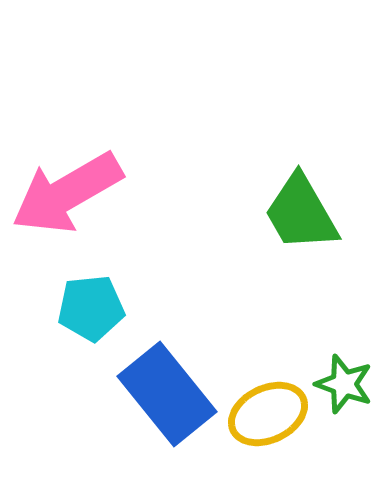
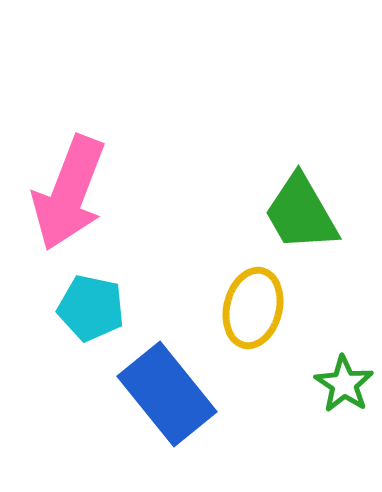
pink arrow: moved 2 px right; rotated 39 degrees counterclockwise
cyan pentagon: rotated 18 degrees clockwise
green star: rotated 14 degrees clockwise
yellow ellipse: moved 15 px left, 106 px up; rotated 50 degrees counterclockwise
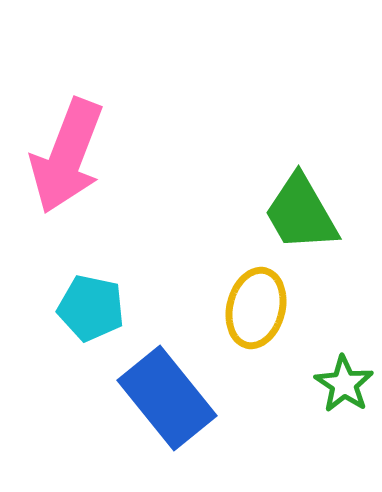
pink arrow: moved 2 px left, 37 px up
yellow ellipse: moved 3 px right
blue rectangle: moved 4 px down
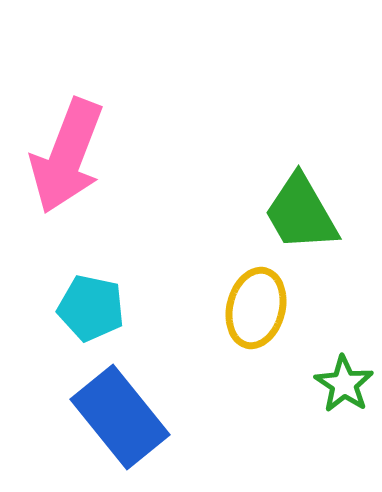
blue rectangle: moved 47 px left, 19 px down
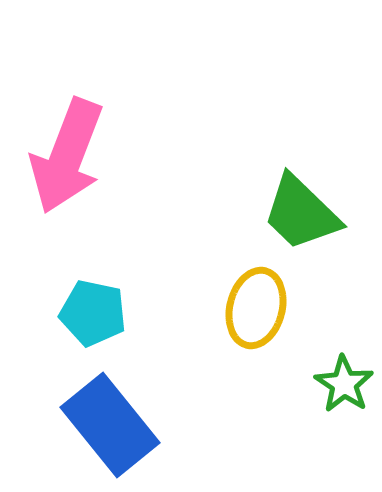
green trapezoid: rotated 16 degrees counterclockwise
cyan pentagon: moved 2 px right, 5 px down
blue rectangle: moved 10 px left, 8 px down
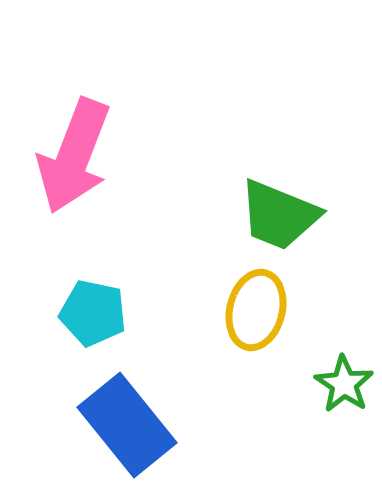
pink arrow: moved 7 px right
green trapezoid: moved 22 px left, 2 px down; rotated 22 degrees counterclockwise
yellow ellipse: moved 2 px down
blue rectangle: moved 17 px right
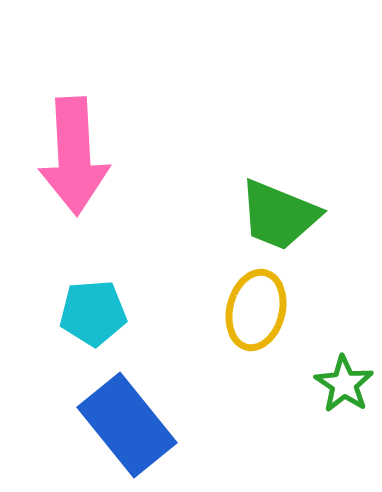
pink arrow: rotated 24 degrees counterclockwise
cyan pentagon: rotated 16 degrees counterclockwise
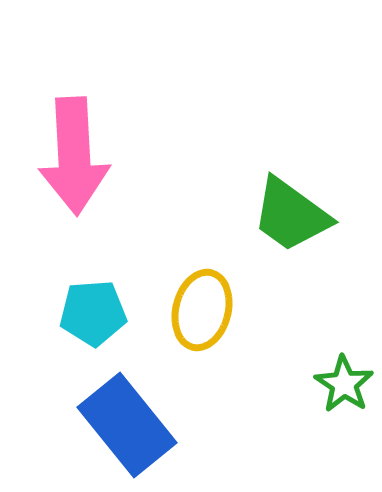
green trapezoid: moved 12 px right; rotated 14 degrees clockwise
yellow ellipse: moved 54 px left
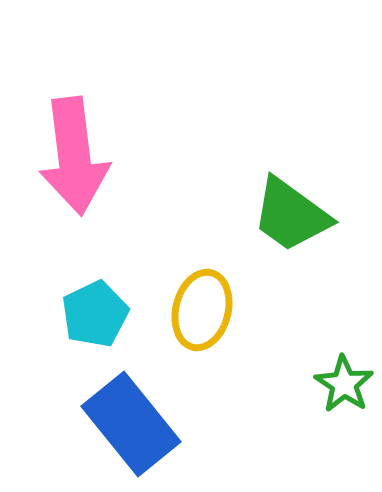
pink arrow: rotated 4 degrees counterclockwise
cyan pentagon: moved 2 px right, 1 px down; rotated 22 degrees counterclockwise
blue rectangle: moved 4 px right, 1 px up
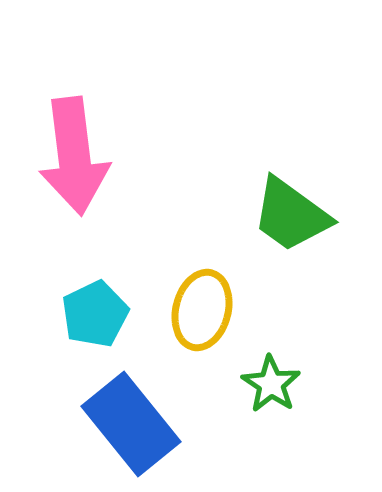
green star: moved 73 px left
